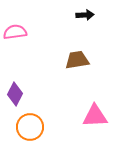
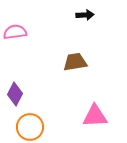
brown trapezoid: moved 2 px left, 2 px down
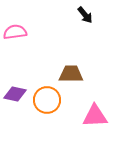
black arrow: rotated 54 degrees clockwise
brown trapezoid: moved 4 px left, 12 px down; rotated 10 degrees clockwise
purple diamond: rotated 75 degrees clockwise
orange circle: moved 17 px right, 27 px up
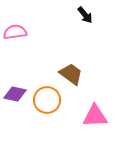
brown trapezoid: rotated 35 degrees clockwise
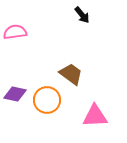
black arrow: moved 3 px left
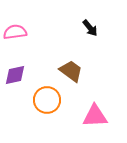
black arrow: moved 8 px right, 13 px down
brown trapezoid: moved 3 px up
purple diamond: moved 19 px up; rotated 25 degrees counterclockwise
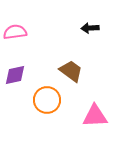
black arrow: rotated 126 degrees clockwise
